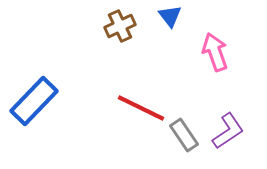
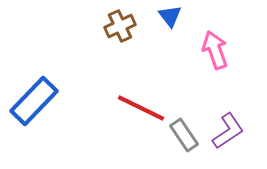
pink arrow: moved 2 px up
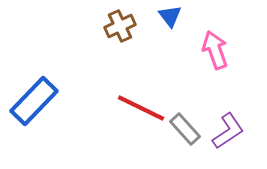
gray rectangle: moved 1 px right, 6 px up; rotated 8 degrees counterclockwise
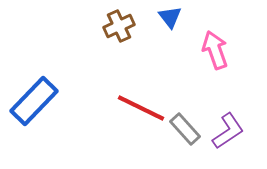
blue triangle: moved 1 px down
brown cross: moved 1 px left
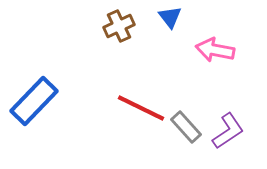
pink arrow: rotated 60 degrees counterclockwise
gray rectangle: moved 1 px right, 2 px up
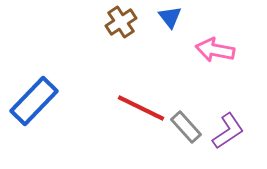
brown cross: moved 2 px right, 4 px up; rotated 8 degrees counterclockwise
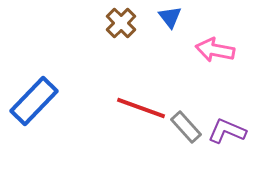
brown cross: moved 1 px down; rotated 12 degrees counterclockwise
red line: rotated 6 degrees counterclockwise
purple L-shape: moved 1 px left; rotated 123 degrees counterclockwise
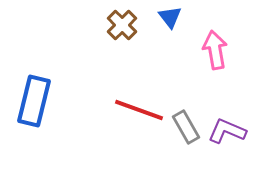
brown cross: moved 1 px right, 2 px down
pink arrow: rotated 69 degrees clockwise
blue rectangle: rotated 30 degrees counterclockwise
red line: moved 2 px left, 2 px down
gray rectangle: rotated 12 degrees clockwise
